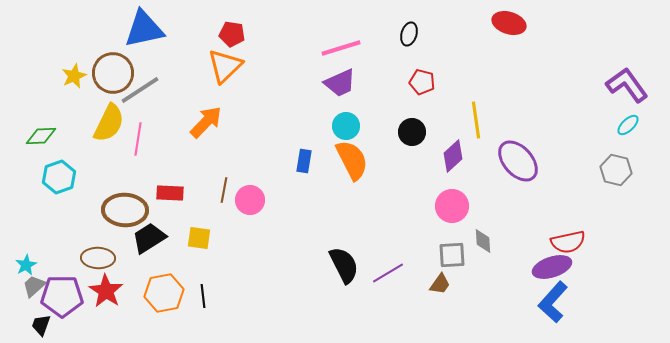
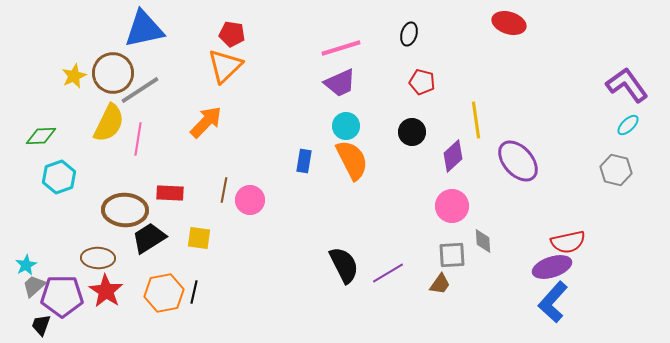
black line at (203, 296): moved 9 px left, 4 px up; rotated 20 degrees clockwise
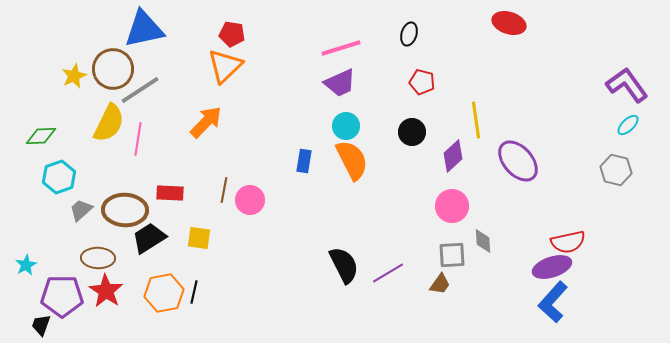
brown circle at (113, 73): moved 4 px up
gray trapezoid at (34, 286): moved 47 px right, 76 px up
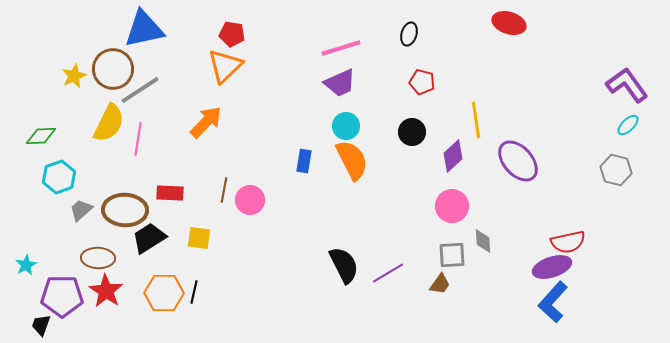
orange hexagon at (164, 293): rotated 12 degrees clockwise
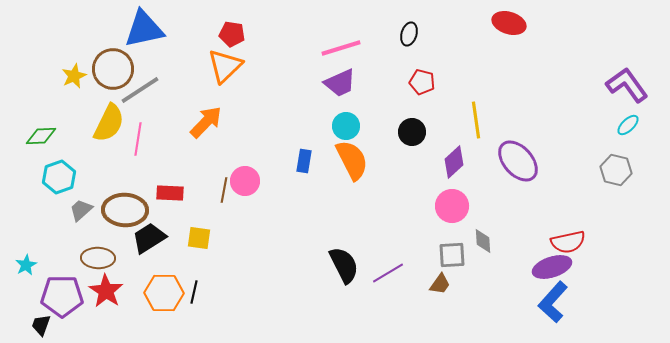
purple diamond at (453, 156): moved 1 px right, 6 px down
pink circle at (250, 200): moved 5 px left, 19 px up
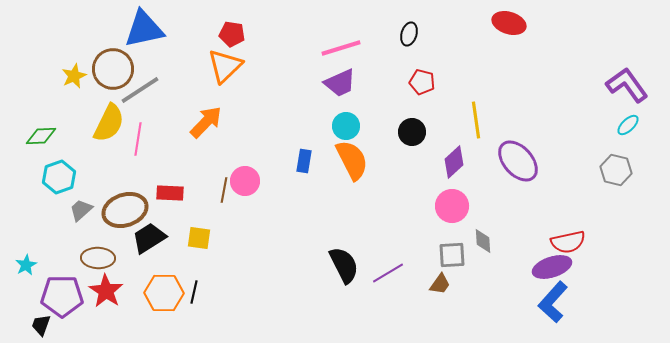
brown ellipse at (125, 210): rotated 21 degrees counterclockwise
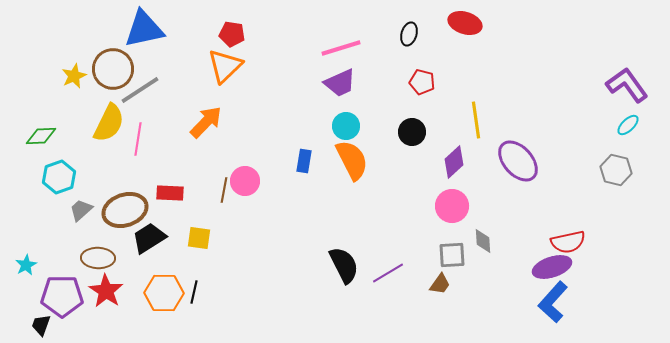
red ellipse at (509, 23): moved 44 px left
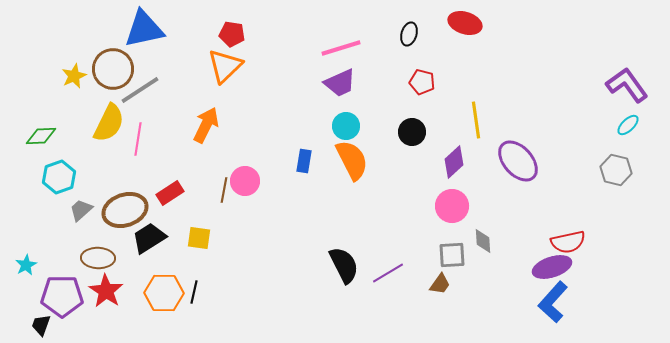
orange arrow at (206, 122): moved 3 px down; rotated 18 degrees counterclockwise
red rectangle at (170, 193): rotated 36 degrees counterclockwise
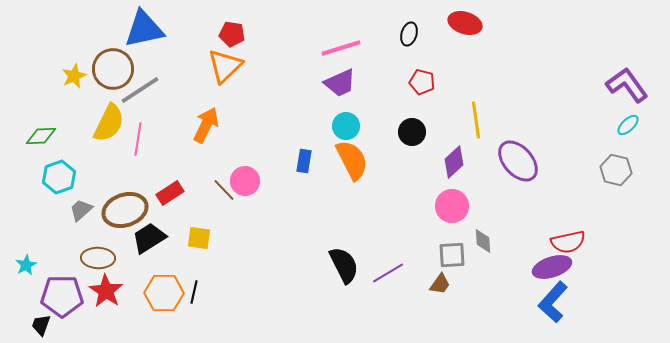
brown line at (224, 190): rotated 55 degrees counterclockwise
